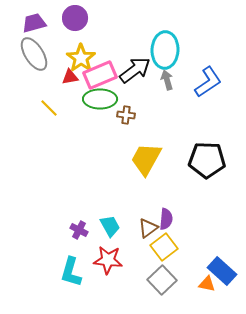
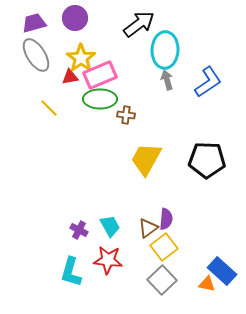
gray ellipse: moved 2 px right, 1 px down
black arrow: moved 4 px right, 46 px up
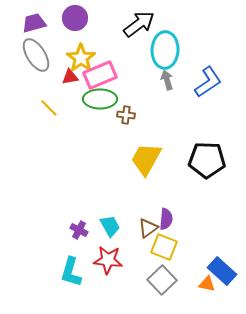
yellow square: rotated 32 degrees counterclockwise
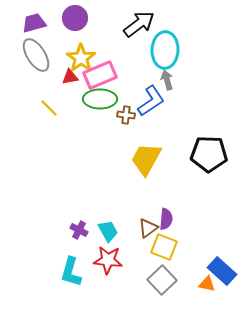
blue L-shape: moved 57 px left, 19 px down
black pentagon: moved 2 px right, 6 px up
cyan trapezoid: moved 2 px left, 5 px down
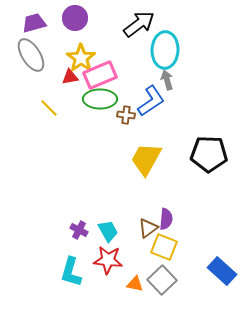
gray ellipse: moved 5 px left
orange triangle: moved 72 px left
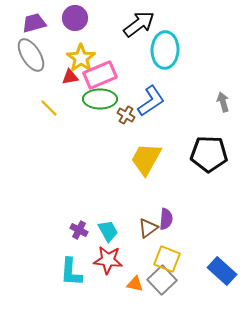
gray arrow: moved 56 px right, 22 px down
brown cross: rotated 24 degrees clockwise
yellow square: moved 3 px right, 12 px down
cyan L-shape: rotated 12 degrees counterclockwise
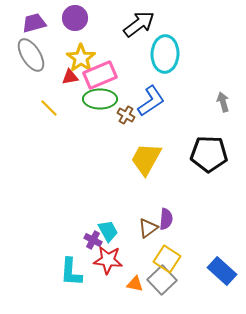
cyan ellipse: moved 4 px down
purple cross: moved 14 px right, 10 px down
yellow square: rotated 12 degrees clockwise
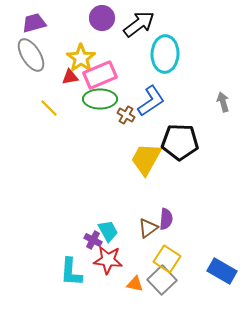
purple circle: moved 27 px right
black pentagon: moved 29 px left, 12 px up
blue rectangle: rotated 12 degrees counterclockwise
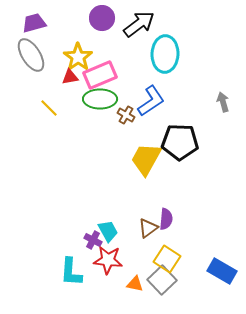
yellow star: moved 3 px left, 1 px up
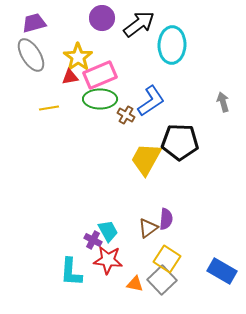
cyan ellipse: moved 7 px right, 9 px up
yellow line: rotated 54 degrees counterclockwise
